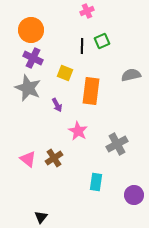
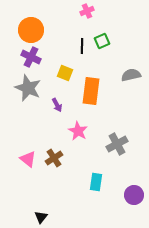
purple cross: moved 2 px left, 1 px up
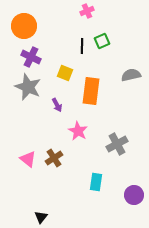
orange circle: moved 7 px left, 4 px up
gray star: moved 1 px up
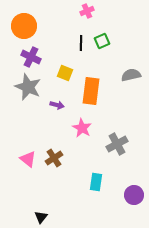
black line: moved 1 px left, 3 px up
purple arrow: rotated 48 degrees counterclockwise
pink star: moved 4 px right, 3 px up
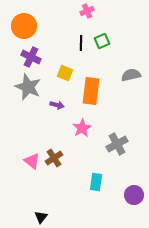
pink star: rotated 12 degrees clockwise
pink triangle: moved 4 px right, 2 px down
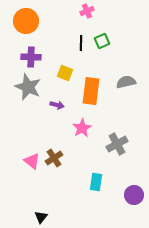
orange circle: moved 2 px right, 5 px up
purple cross: rotated 24 degrees counterclockwise
gray semicircle: moved 5 px left, 7 px down
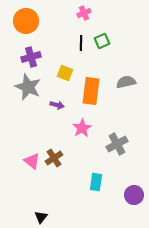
pink cross: moved 3 px left, 2 px down
purple cross: rotated 18 degrees counterclockwise
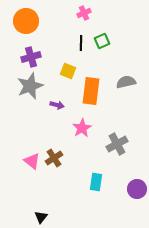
yellow square: moved 3 px right, 2 px up
gray star: moved 2 px right, 1 px up; rotated 28 degrees clockwise
purple circle: moved 3 px right, 6 px up
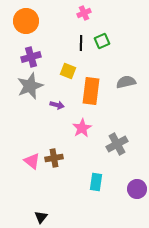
brown cross: rotated 24 degrees clockwise
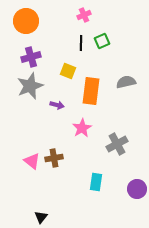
pink cross: moved 2 px down
